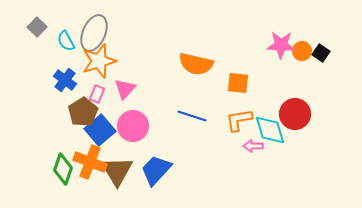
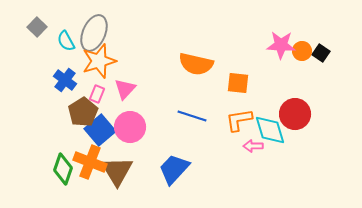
pink circle: moved 3 px left, 1 px down
blue trapezoid: moved 18 px right, 1 px up
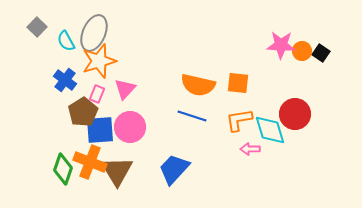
orange semicircle: moved 2 px right, 21 px down
blue square: rotated 36 degrees clockwise
pink arrow: moved 3 px left, 3 px down
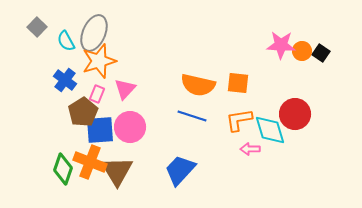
blue trapezoid: moved 6 px right, 1 px down
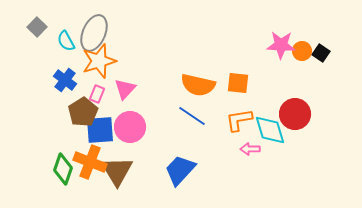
blue line: rotated 16 degrees clockwise
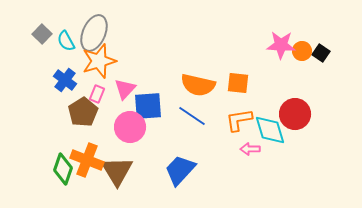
gray square: moved 5 px right, 7 px down
blue square: moved 48 px right, 24 px up
orange cross: moved 3 px left, 2 px up
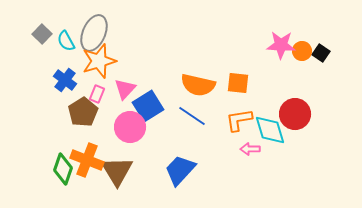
blue square: rotated 28 degrees counterclockwise
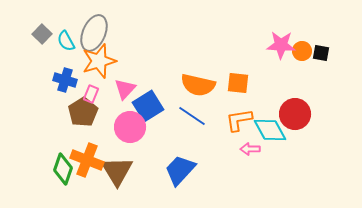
black square: rotated 24 degrees counterclockwise
blue cross: rotated 20 degrees counterclockwise
pink rectangle: moved 6 px left
cyan diamond: rotated 12 degrees counterclockwise
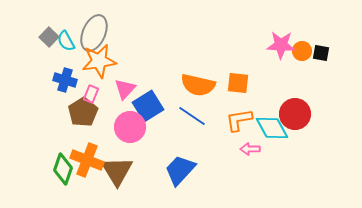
gray square: moved 7 px right, 3 px down
orange star: rotated 8 degrees clockwise
cyan diamond: moved 2 px right, 2 px up
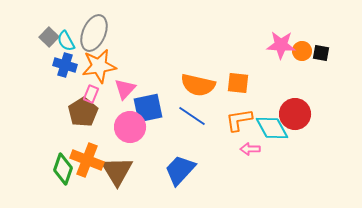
orange star: moved 5 px down
blue cross: moved 15 px up
blue square: moved 2 px down; rotated 20 degrees clockwise
